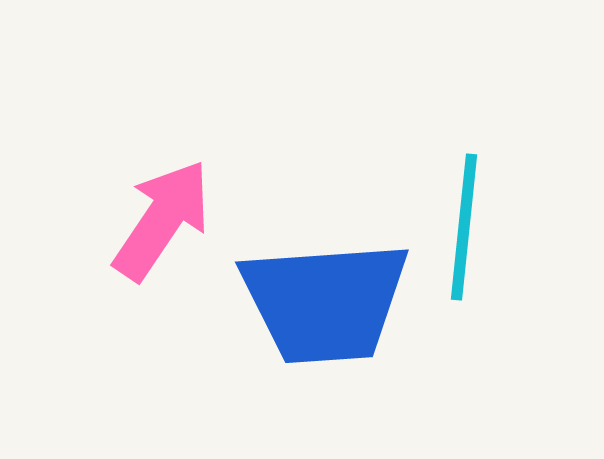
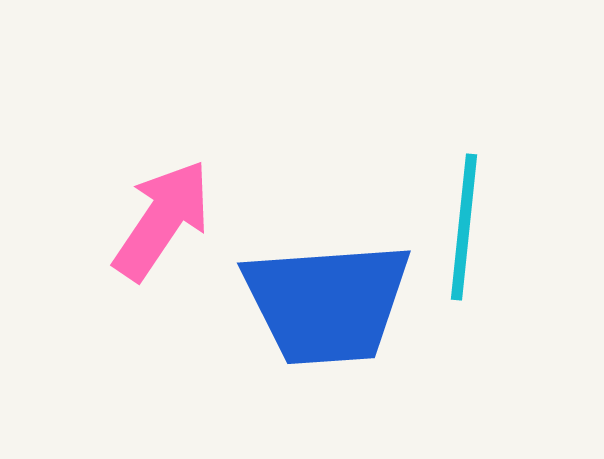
blue trapezoid: moved 2 px right, 1 px down
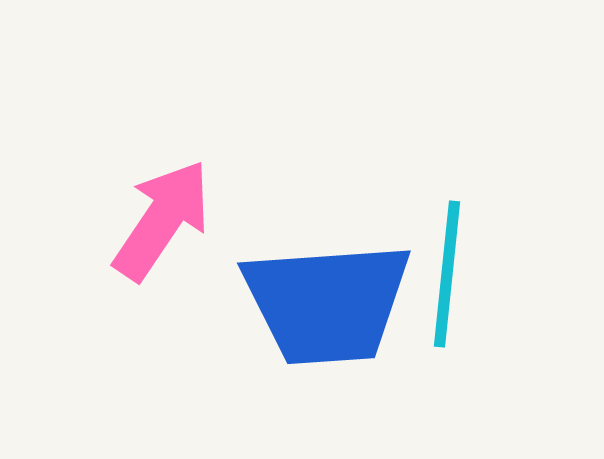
cyan line: moved 17 px left, 47 px down
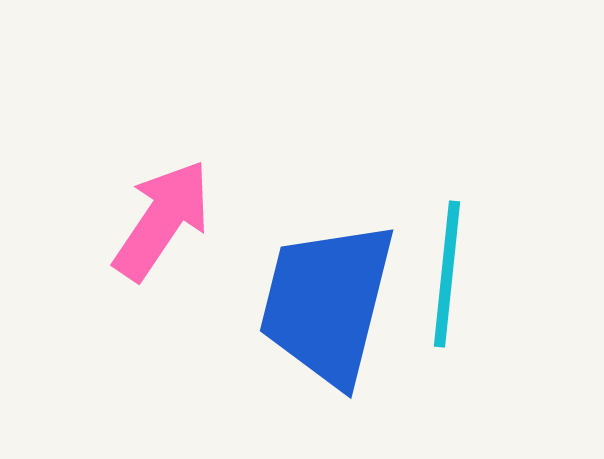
blue trapezoid: rotated 108 degrees clockwise
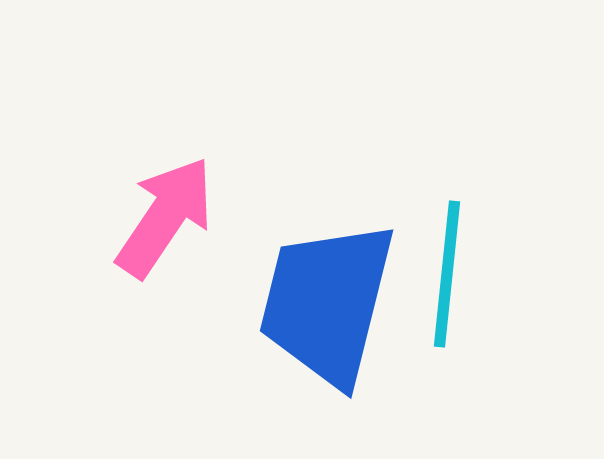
pink arrow: moved 3 px right, 3 px up
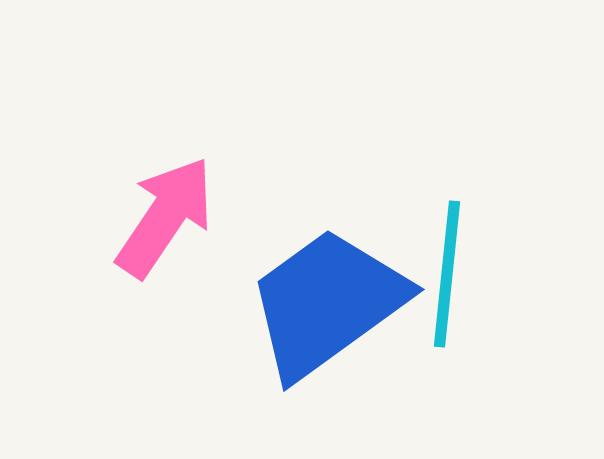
blue trapezoid: rotated 40 degrees clockwise
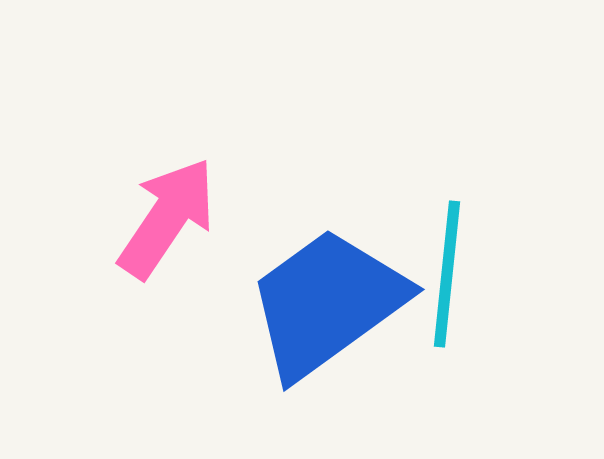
pink arrow: moved 2 px right, 1 px down
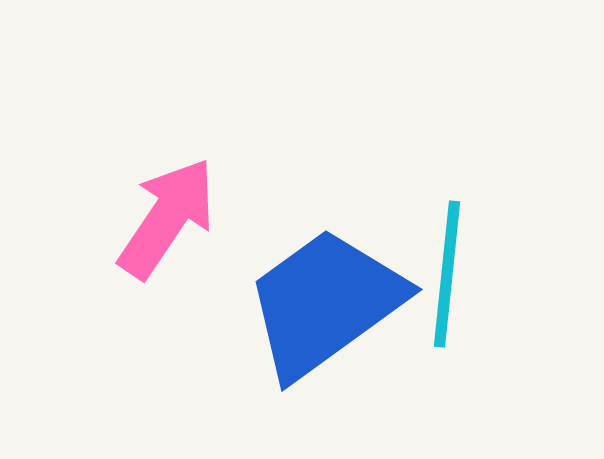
blue trapezoid: moved 2 px left
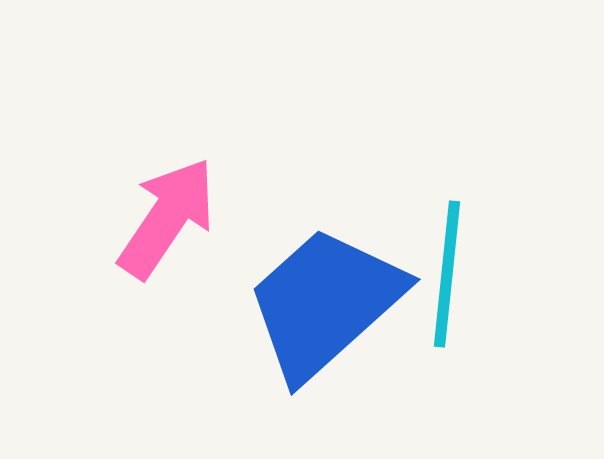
blue trapezoid: rotated 6 degrees counterclockwise
